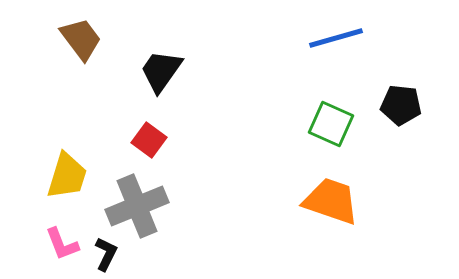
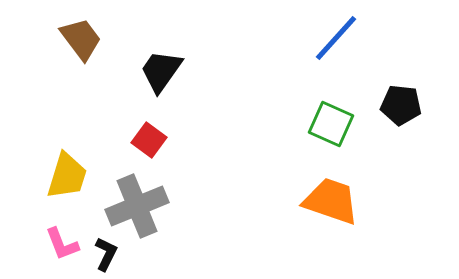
blue line: rotated 32 degrees counterclockwise
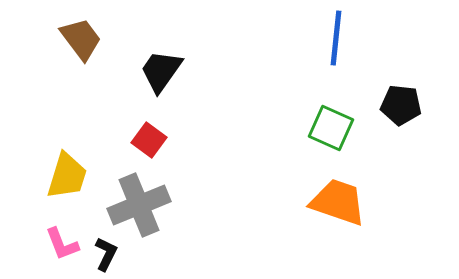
blue line: rotated 36 degrees counterclockwise
green square: moved 4 px down
orange trapezoid: moved 7 px right, 1 px down
gray cross: moved 2 px right, 1 px up
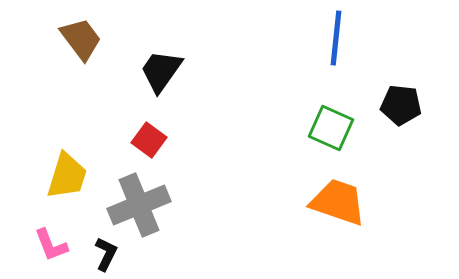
pink L-shape: moved 11 px left, 1 px down
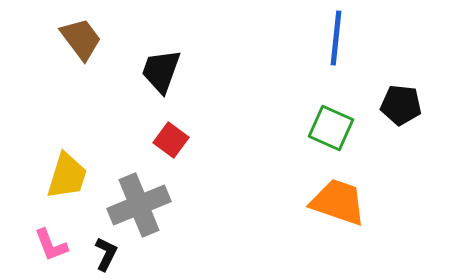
black trapezoid: rotated 15 degrees counterclockwise
red square: moved 22 px right
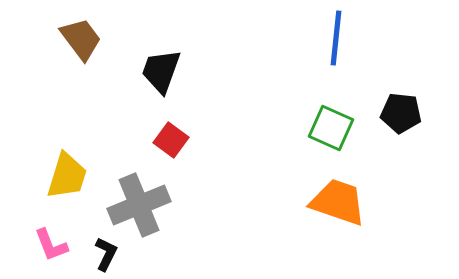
black pentagon: moved 8 px down
